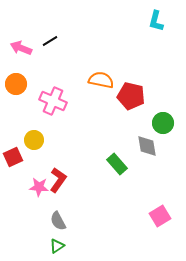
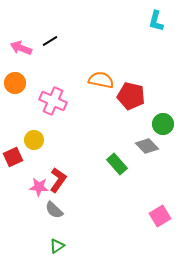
orange circle: moved 1 px left, 1 px up
green circle: moved 1 px down
gray diamond: rotated 35 degrees counterclockwise
gray semicircle: moved 4 px left, 11 px up; rotated 18 degrees counterclockwise
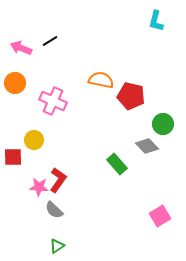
red square: rotated 24 degrees clockwise
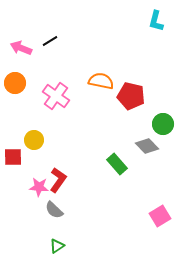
orange semicircle: moved 1 px down
pink cross: moved 3 px right, 5 px up; rotated 12 degrees clockwise
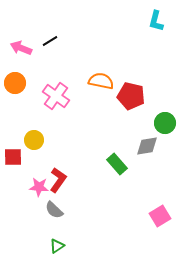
green circle: moved 2 px right, 1 px up
gray diamond: rotated 55 degrees counterclockwise
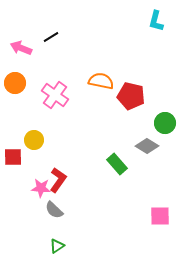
black line: moved 1 px right, 4 px up
pink cross: moved 1 px left, 1 px up
gray diamond: rotated 40 degrees clockwise
pink star: moved 2 px right, 1 px down
pink square: rotated 30 degrees clockwise
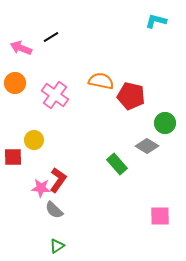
cyan L-shape: rotated 90 degrees clockwise
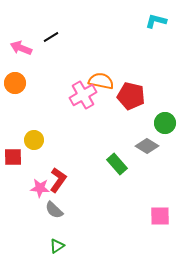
pink cross: moved 28 px right; rotated 24 degrees clockwise
pink star: moved 1 px left
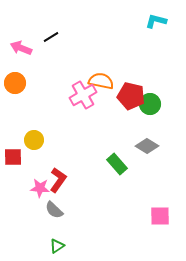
green circle: moved 15 px left, 19 px up
